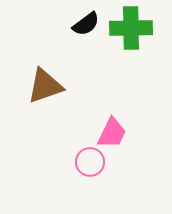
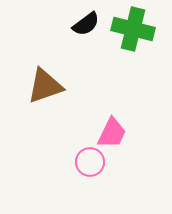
green cross: moved 2 px right, 1 px down; rotated 15 degrees clockwise
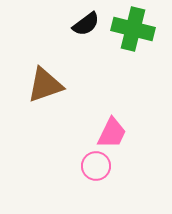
brown triangle: moved 1 px up
pink circle: moved 6 px right, 4 px down
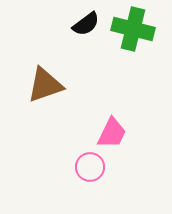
pink circle: moved 6 px left, 1 px down
